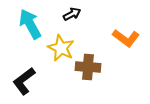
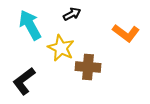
cyan arrow: moved 1 px down
orange L-shape: moved 5 px up
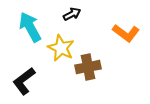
cyan arrow: moved 2 px down
brown cross: rotated 15 degrees counterclockwise
